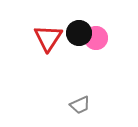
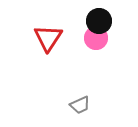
black circle: moved 20 px right, 12 px up
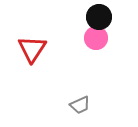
black circle: moved 4 px up
red triangle: moved 16 px left, 11 px down
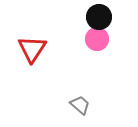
pink circle: moved 1 px right, 1 px down
gray trapezoid: rotated 115 degrees counterclockwise
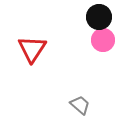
pink circle: moved 6 px right, 1 px down
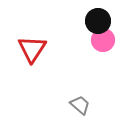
black circle: moved 1 px left, 4 px down
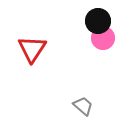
pink circle: moved 2 px up
gray trapezoid: moved 3 px right, 1 px down
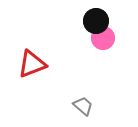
black circle: moved 2 px left
red triangle: moved 15 px down; rotated 36 degrees clockwise
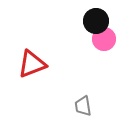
pink circle: moved 1 px right, 1 px down
gray trapezoid: rotated 140 degrees counterclockwise
